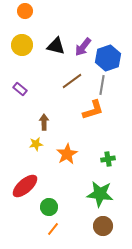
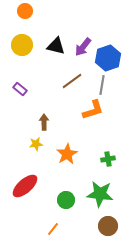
green circle: moved 17 px right, 7 px up
brown circle: moved 5 px right
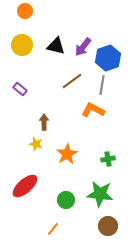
orange L-shape: rotated 135 degrees counterclockwise
yellow star: rotated 24 degrees clockwise
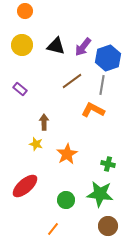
green cross: moved 5 px down; rotated 24 degrees clockwise
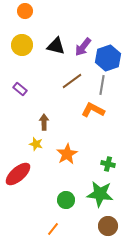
red ellipse: moved 7 px left, 12 px up
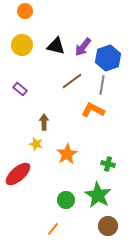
green star: moved 2 px left, 1 px down; rotated 24 degrees clockwise
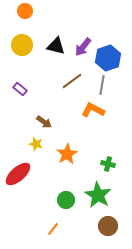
brown arrow: rotated 126 degrees clockwise
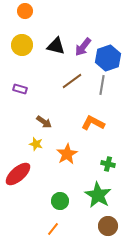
purple rectangle: rotated 24 degrees counterclockwise
orange L-shape: moved 13 px down
green circle: moved 6 px left, 1 px down
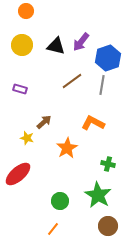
orange circle: moved 1 px right
purple arrow: moved 2 px left, 5 px up
brown arrow: rotated 77 degrees counterclockwise
yellow star: moved 9 px left, 6 px up
orange star: moved 6 px up
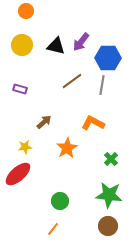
blue hexagon: rotated 20 degrees clockwise
yellow star: moved 2 px left, 9 px down; rotated 24 degrees counterclockwise
green cross: moved 3 px right, 5 px up; rotated 32 degrees clockwise
green star: moved 11 px right; rotated 24 degrees counterclockwise
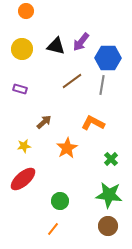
yellow circle: moved 4 px down
yellow star: moved 1 px left, 1 px up
red ellipse: moved 5 px right, 5 px down
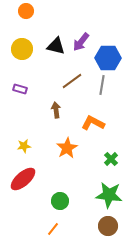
brown arrow: moved 12 px right, 12 px up; rotated 56 degrees counterclockwise
